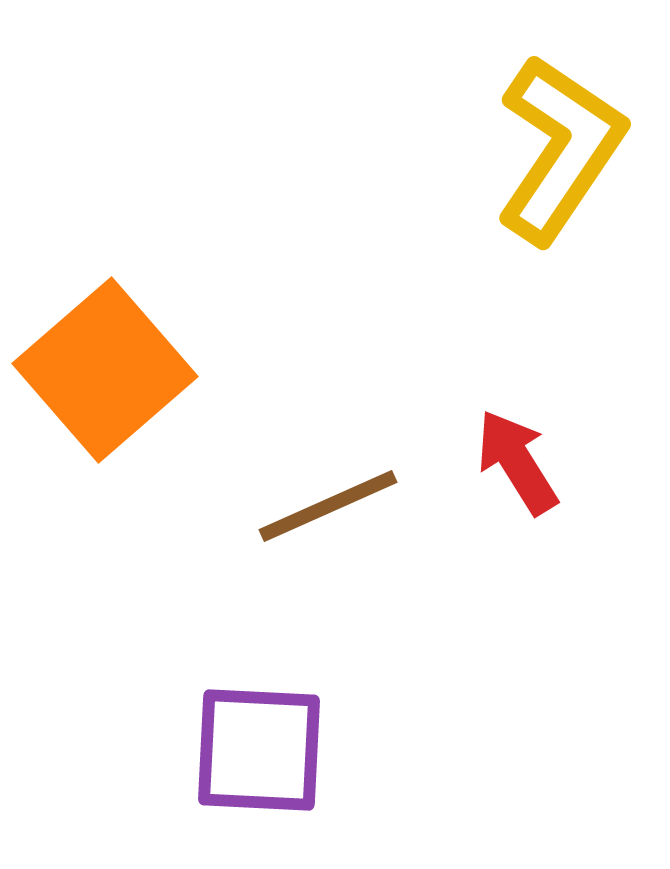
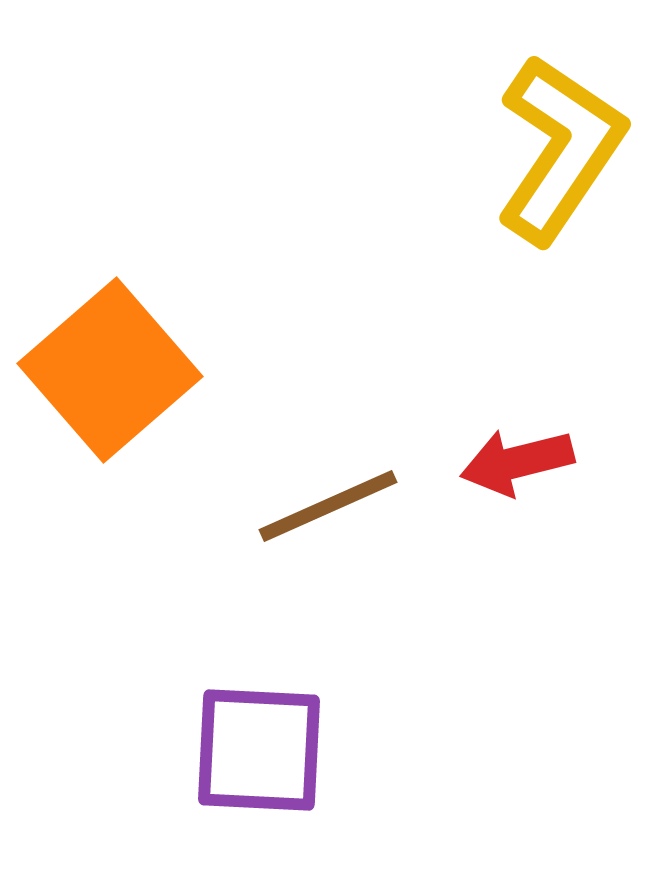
orange square: moved 5 px right
red arrow: rotated 72 degrees counterclockwise
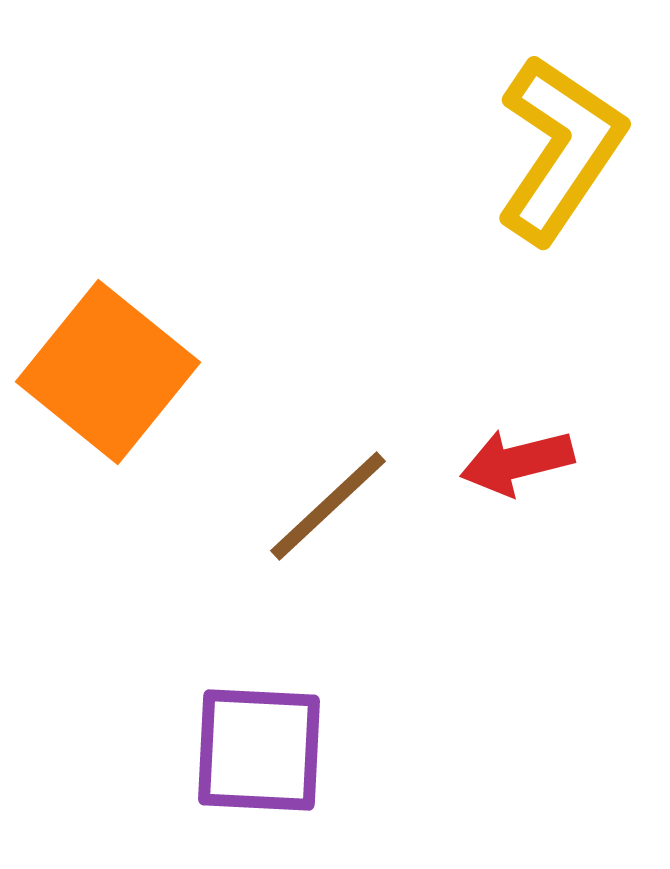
orange square: moved 2 px left, 2 px down; rotated 10 degrees counterclockwise
brown line: rotated 19 degrees counterclockwise
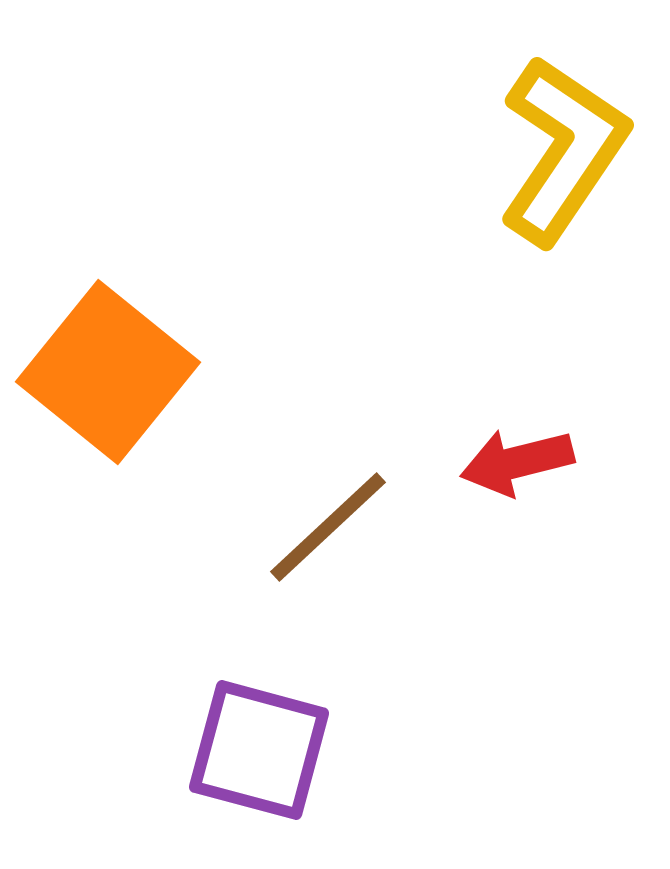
yellow L-shape: moved 3 px right, 1 px down
brown line: moved 21 px down
purple square: rotated 12 degrees clockwise
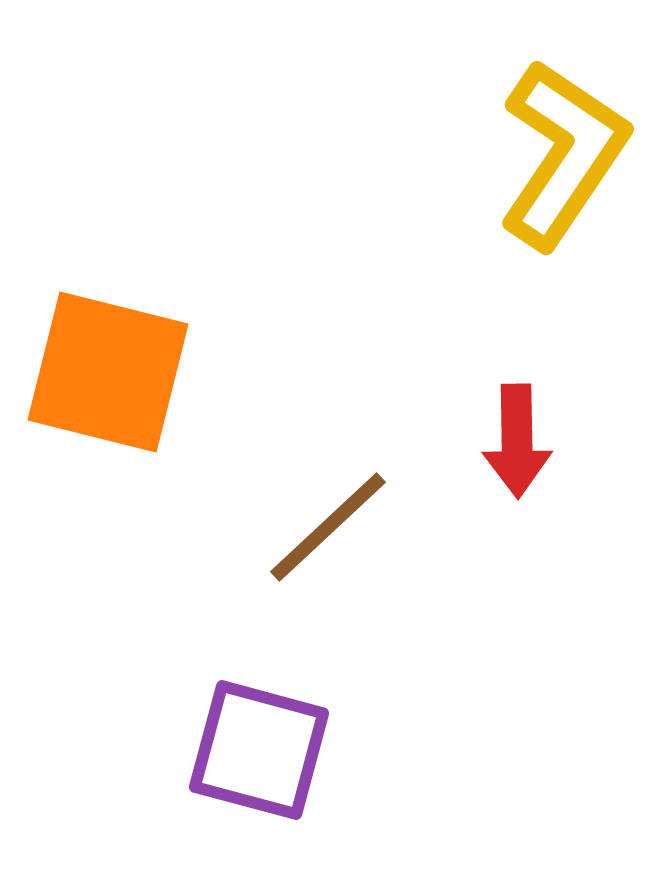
yellow L-shape: moved 4 px down
orange square: rotated 25 degrees counterclockwise
red arrow: moved 21 px up; rotated 77 degrees counterclockwise
